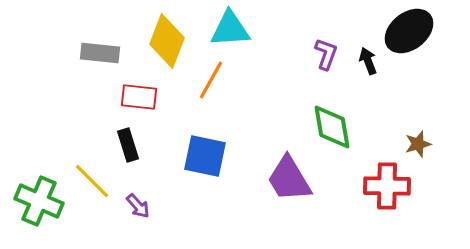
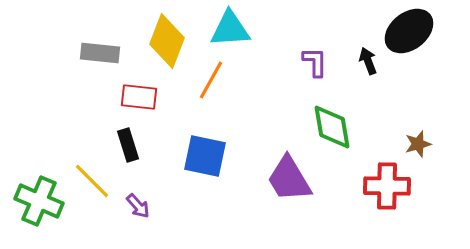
purple L-shape: moved 11 px left, 8 px down; rotated 20 degrees counterclockwise
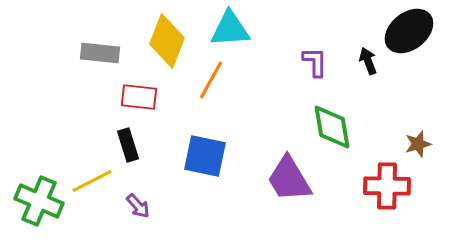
yellow line: rotated 72 degrees counterclockwise
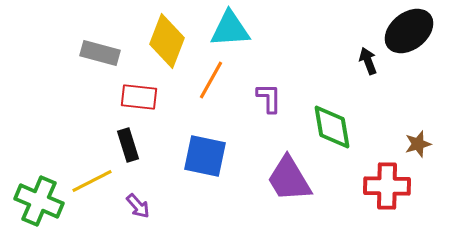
gray rectangle: rotated 9 degrees clockwise
purple L-shape: moved 46 px left, 36 px down
